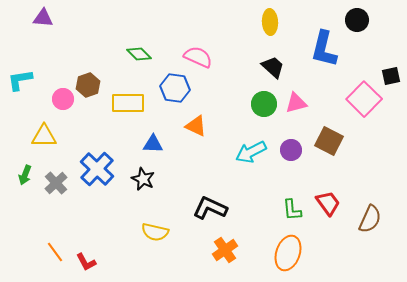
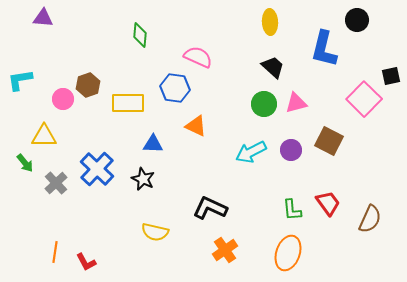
green diamond: moved 1 px right, 19 px up; rotated 50 degrees clockwise
green arrow: moved 12 px up; rotated 60 degrees counterclockwise
orange line: rotated 45 degrees clockwise
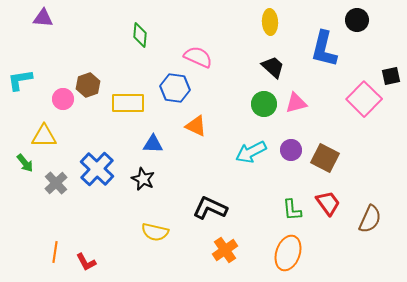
brown square: moved 4 px left, 17 px down
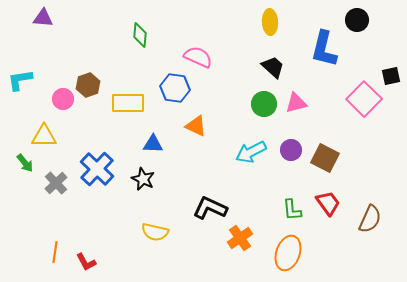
orange cross: moved 15 px right, 12 px up
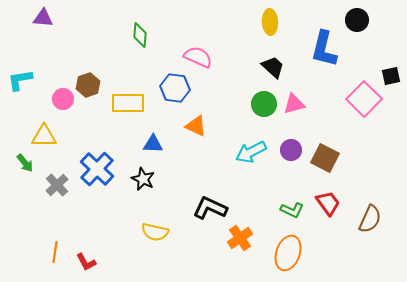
pink triangle: moved 2 px left, 1 px down
gray cross: moved 1 px right, 2 px down
green L-shape: rotated 60 degrees counterclockwise
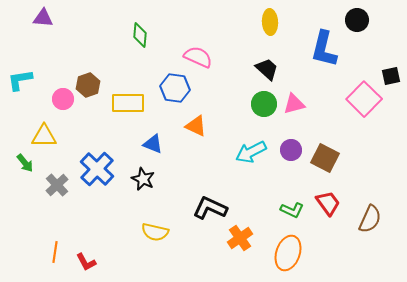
black trapezoid: moved 6 px left, 2 px down
blue triangle: rotated 20 degrees clockwise
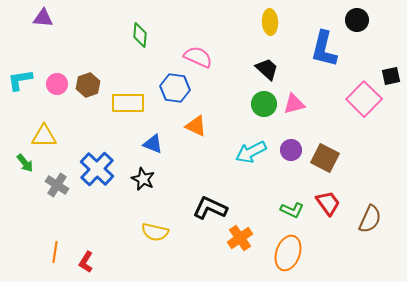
pink circle: moved 6 px left, 15 px up
gray cross: rotated 15 degrees counterclockwise
red L-shape: rotated 60 degrees clockwise
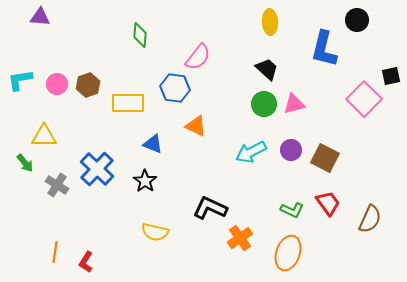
purple triangle: moved 3 px left, 1 px up
pink semicircle: rotated 104 degrees clockwise
black star: moved 2 px right, 2 px down; rotated 10 degrees clockwise
